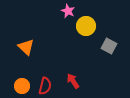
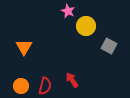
orange triangle: moved 2 px left; rotated 18 degrees clockwise
red arrow: moved 1 px left, 1 px up
orange circle: moved 1 px left
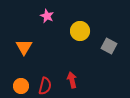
pink star: moved 21 px left, 5 px down
yellow circle: moved 6 px left, 5 px down
red arrow: rotated 21 degrees clockwise
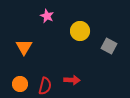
red arrow: rotated 105 degrees clockwise
orange circle: moved 1 px left, 2 px up
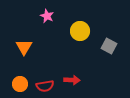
red semicircle: rotated 66 degrees clockwise
